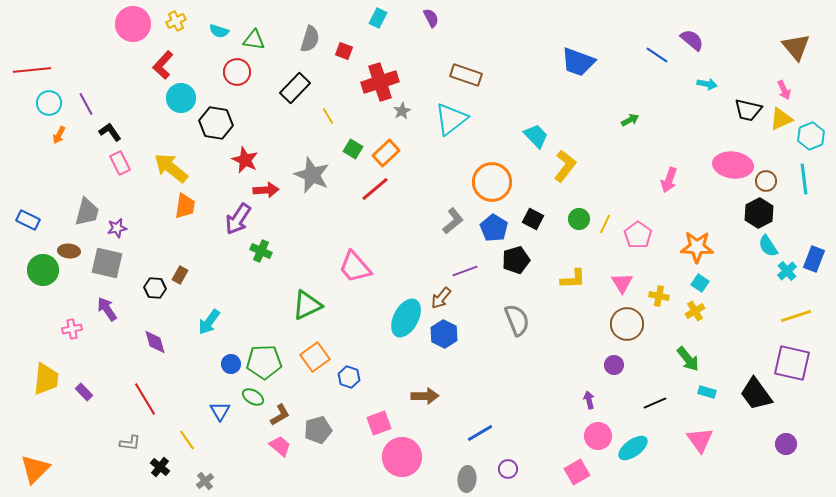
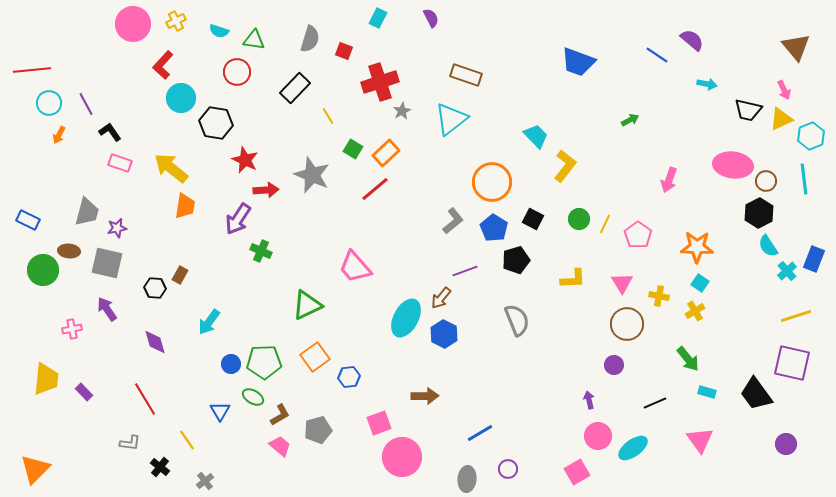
pink rectangle at (120, 163): rotated 45 degrees counterclockwise
blue hexagon at (349, 377): rotated 25 degrees counterclockwise
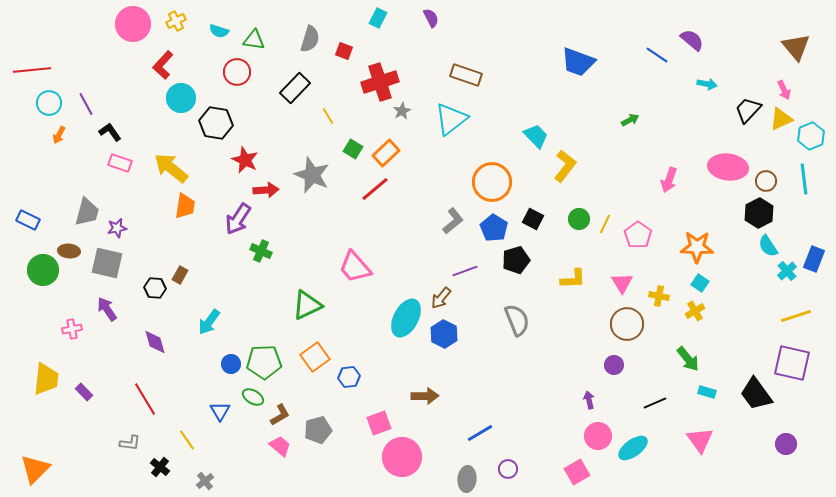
black trapezoid at (748, 110): rotated 120 degrees clockwise
pink ellipse at (733, 165): moved 5 px left, 2 px down
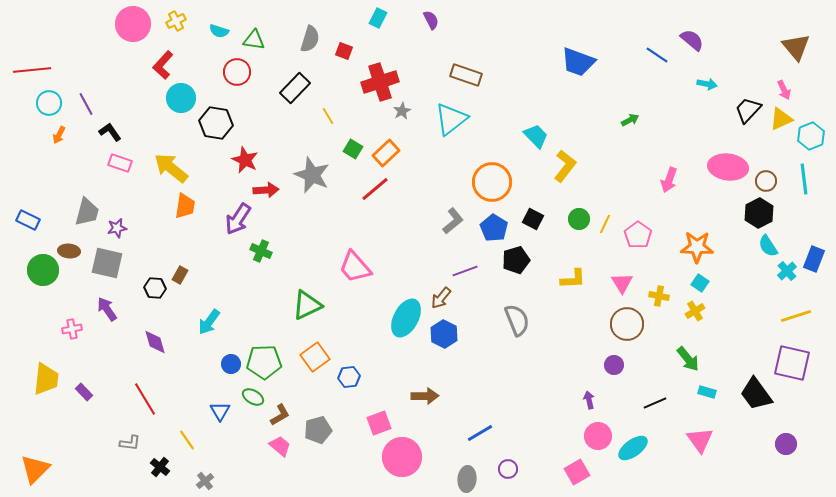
purple semicircle at (431, 18): moved 2 px down
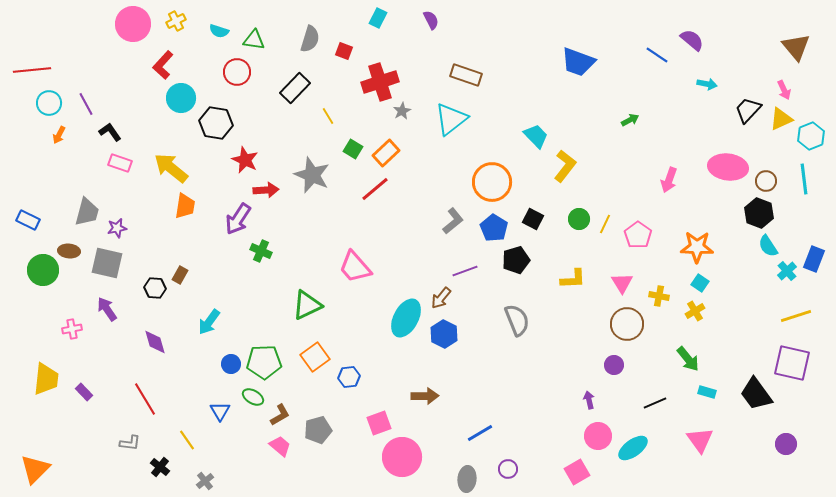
black hexagon at (759, 213): rotated 12 degrees counterclockwise
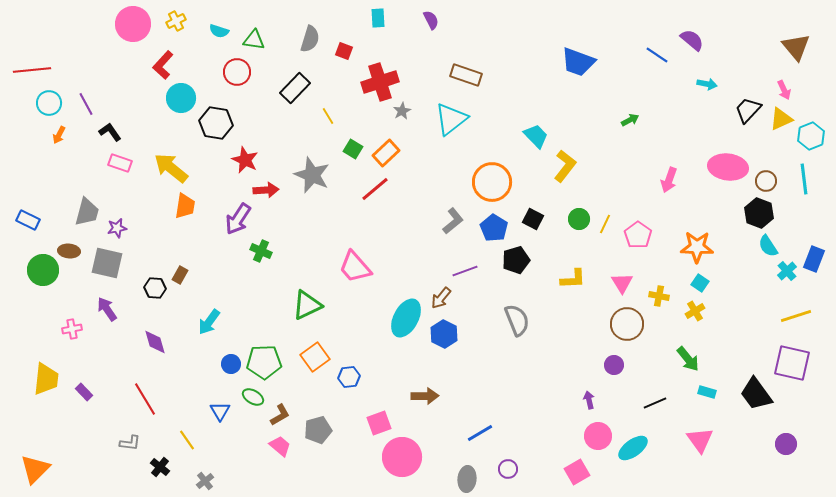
cyan rectangle at (378, 18): rotated 30 degrees counterclockwise
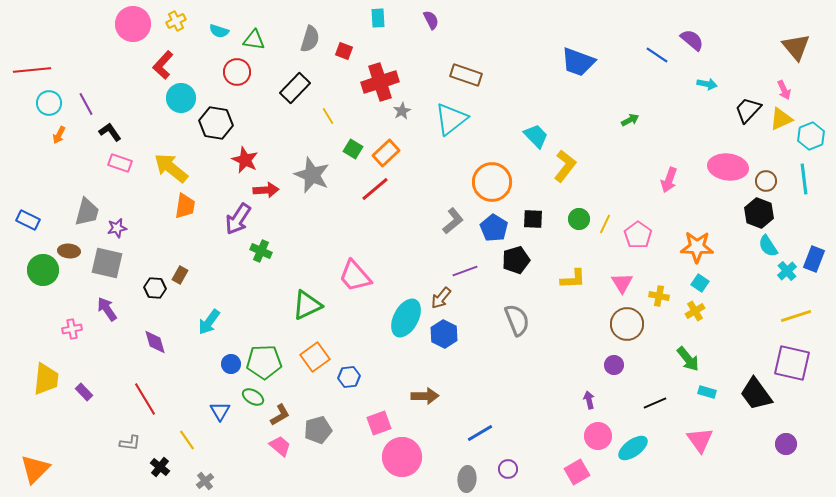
black square at (533, 219): rotated 25 degrees counterclockwise
pink trapezoid at (355, 267): moved 9 px down
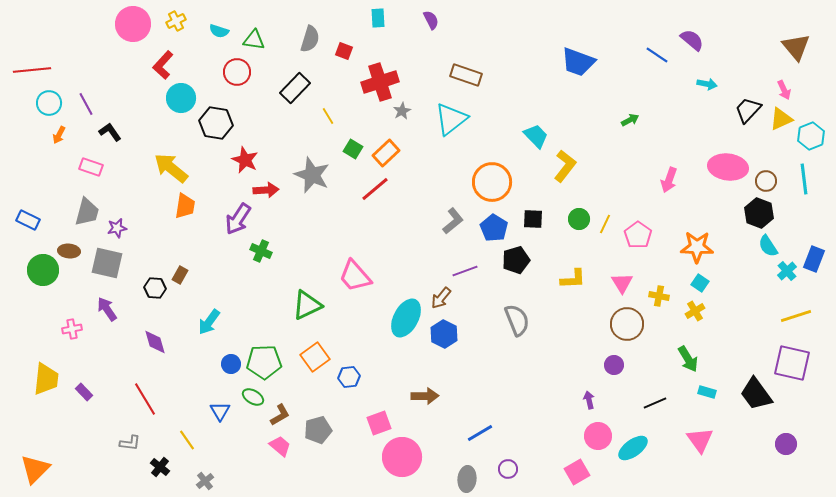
pink rectangle at (120, 163): moved 29 px left, 4 px down
green arrow at (688, 359): rotated 8 degrees clockwise
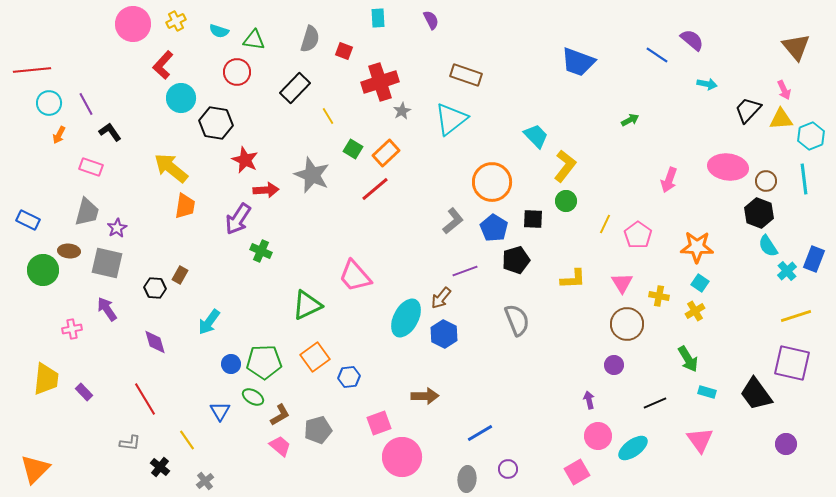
yellow triangle at (781, 119): rotated 20 degrees clockwise
green circle at (579, 219): moved 13 px left, 18 px up
purple star at (117, 228): rotated 18 degrees counterclockwise
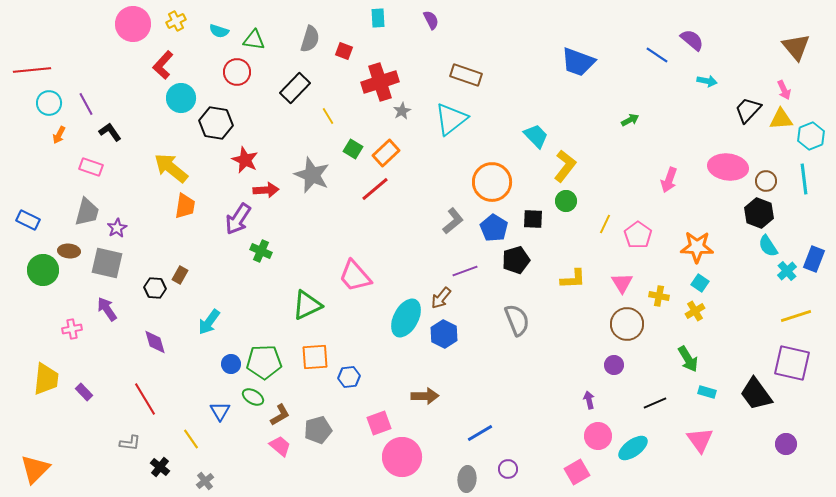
cyan arrow at (707, 84): moved 3 px up
orange square at (315, 357): rotated 32 degrees clockwise
yellow line at (187, 440): moved 4 px right, 1 px up
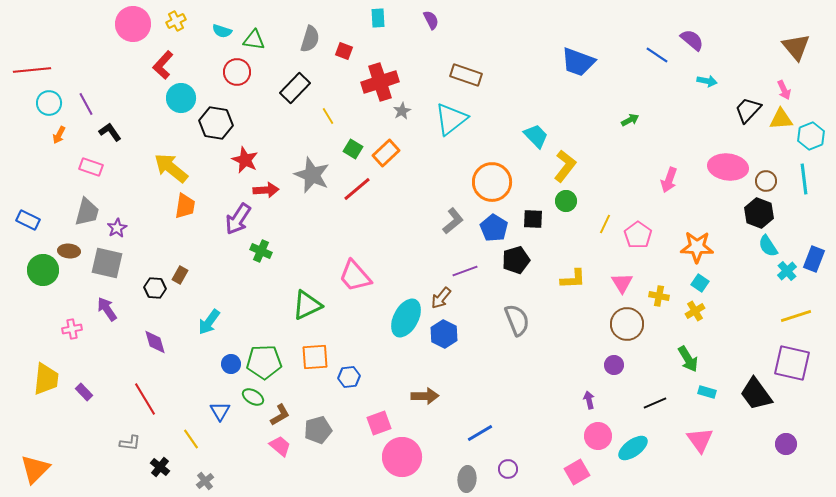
cyan semicircle at (219, 31): moved 3 px right
red line at (375, 189): moved 18 px left
